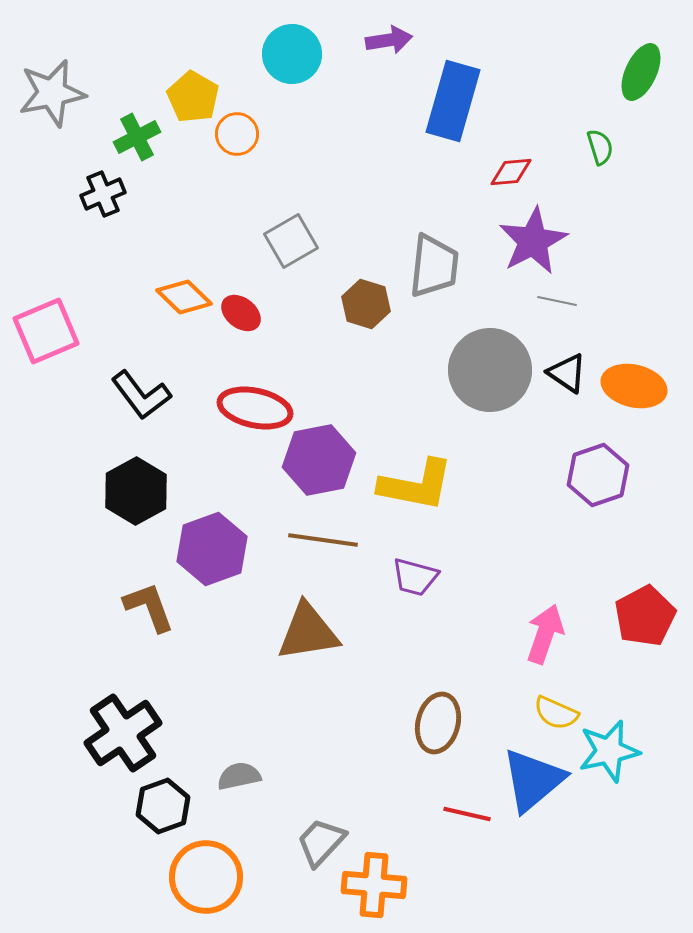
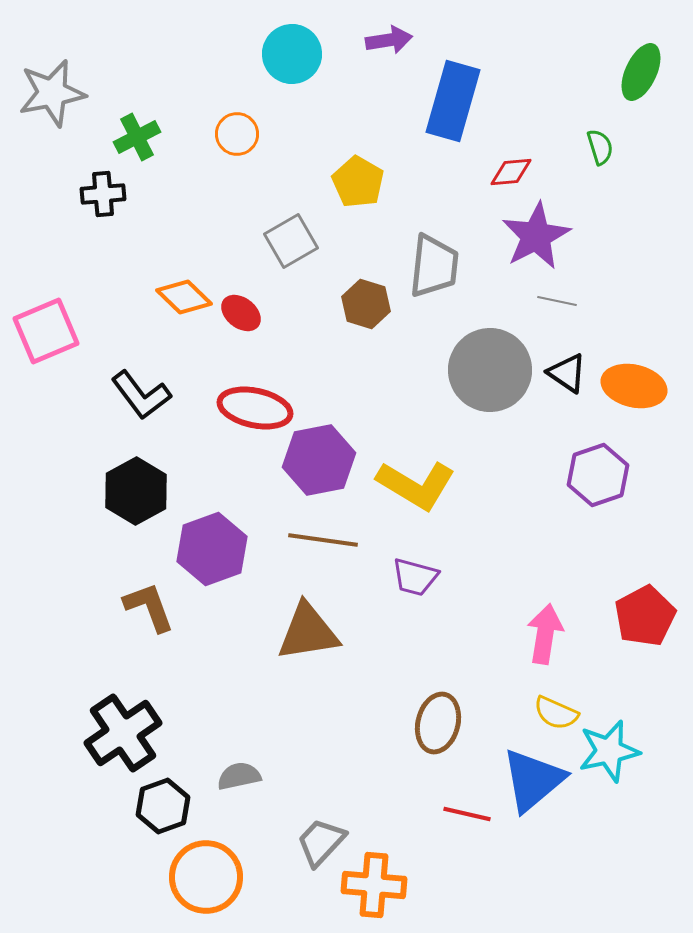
yellow pentagon at (193, 97): moved 165 px right, 85 px down
black cross at (103, 194): rotated 18 degrees clockwise
purple star at (533, 241): moved 3 px right, 5 px up
yellow L-shape at (416, 485): rotated 20 degrees clockwise
pink arrow at (545, 634): rotated 10 degrees counterclockwise
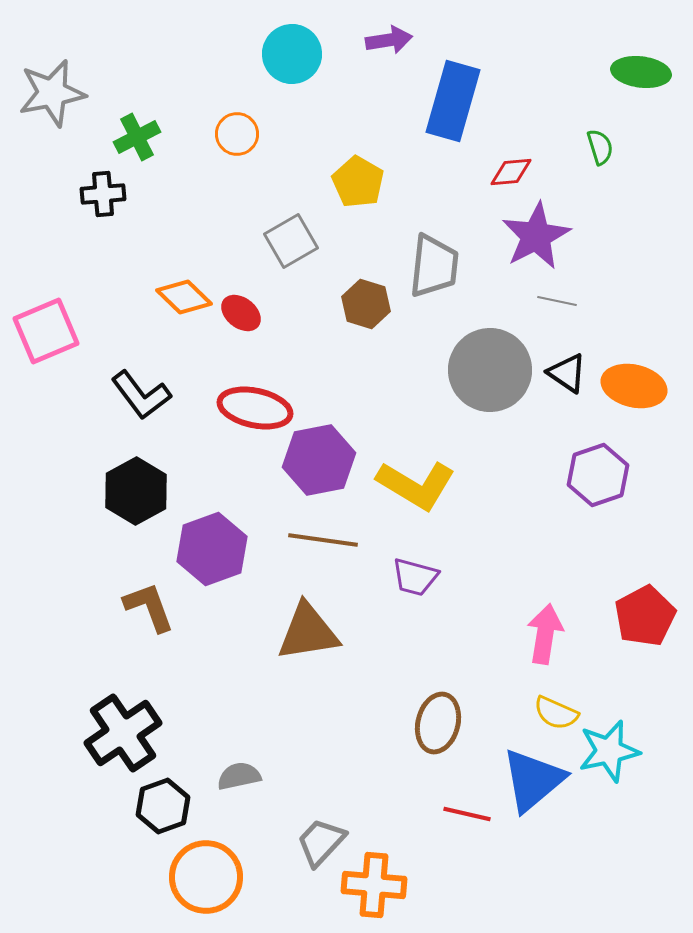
green ellipse at (641, 72): rotated 72 degrees clockwise
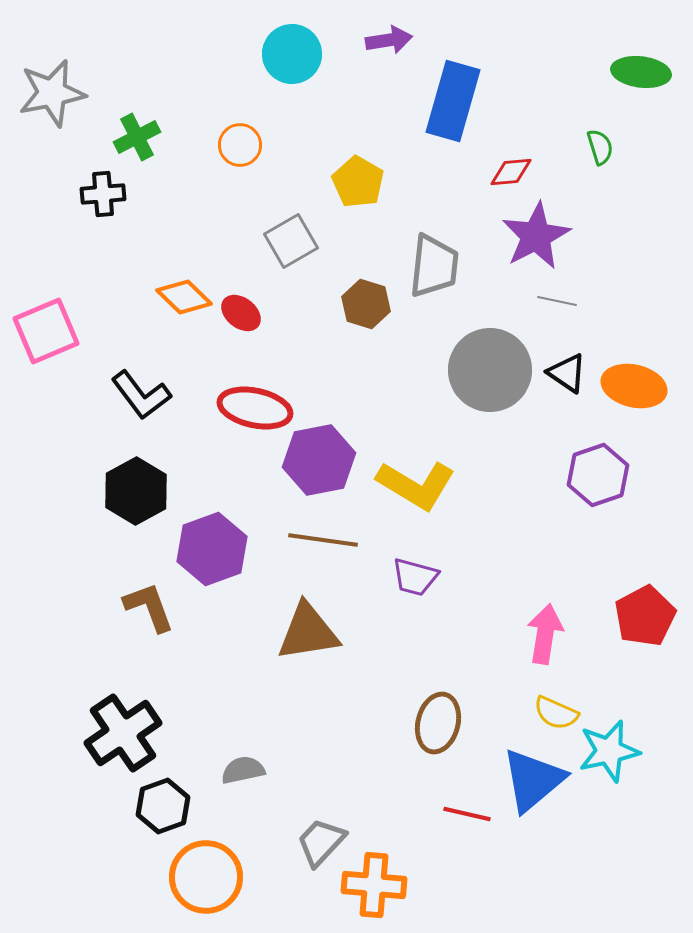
orange circle at (237, 134): moved 3 px right, 11 px down
gray semicircle at (239, 776): moved 4 px right, 6 px up
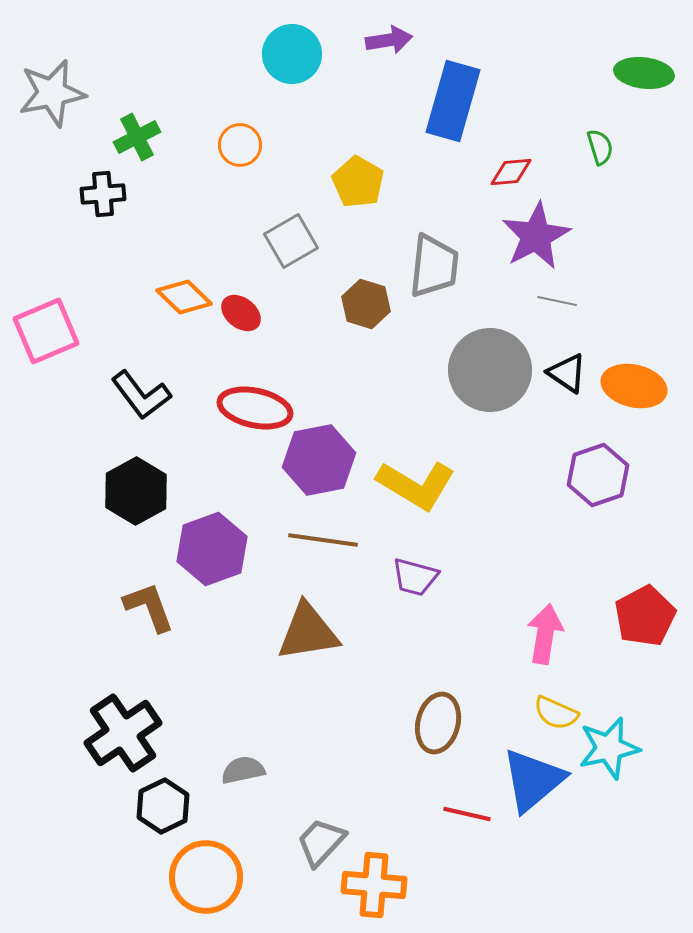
green ellipse at (641, 72): moved 3 px right, 1 px down
cyan star at (609, 751): moved 3 px up
black hexagon at (163, 806): rotated 6 degrees counterclockwise
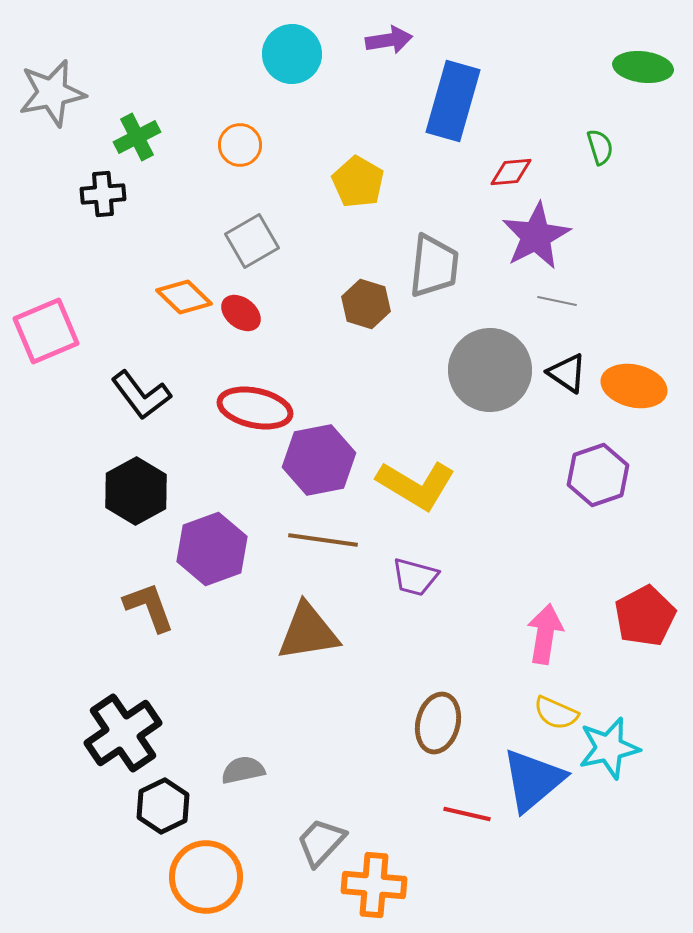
green ellipse at (644, 73): moved 1 px left, 6 px up
gray square at (291, 241): moved 39 px left
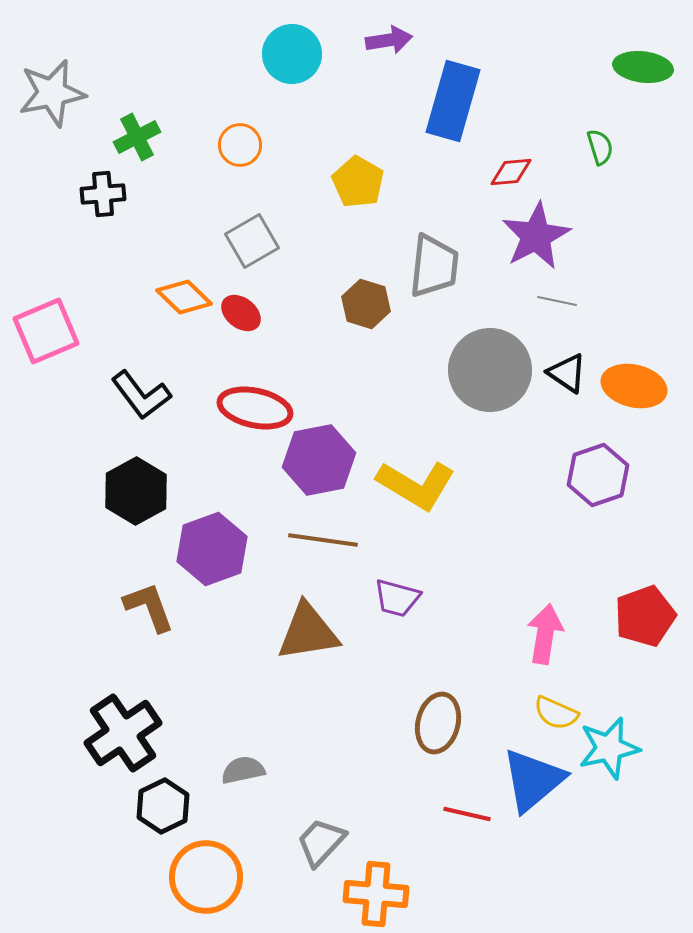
purple trapezoid at (415, 577): moved 18 px left, 21 px down
red pentagon at (645, 616): rotated 8 degrees clockwise
orange cross at (374, 885): moved 2 px right, 9 px down
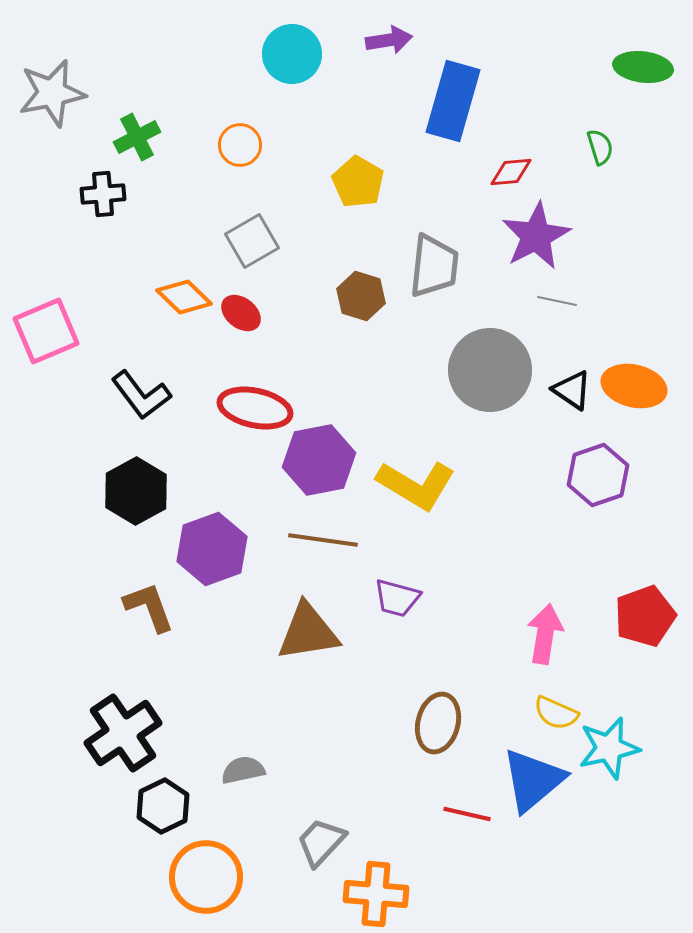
brown hexagon at (366, 304): moved 5 px left, 8 px up
black triangle at (567, 373): moved 5 px right, 17 px down
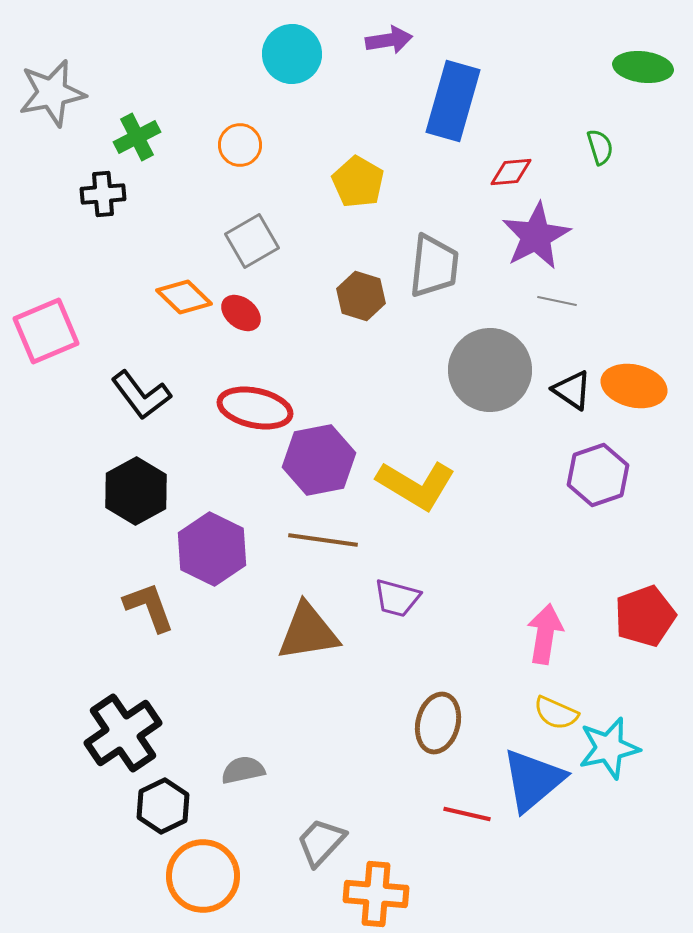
purple hexagon at (212, 549): rotated 14 degrees counterclockwise
orange circle at (206, 877): moved 3 px left, 1 px up
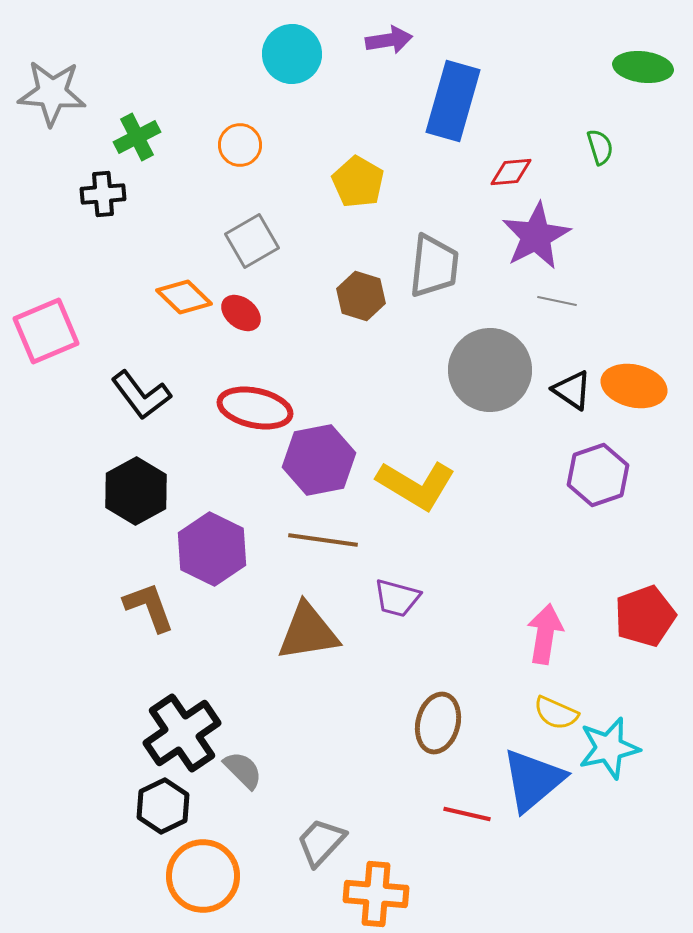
gray star at (52, 93): rotated 16 degrees clockwise
black cross at (123, 733): moved 59 px right
gray semicircle at (243, 770): rotated 57 degrees clockwise
